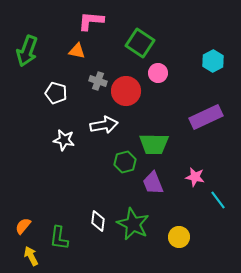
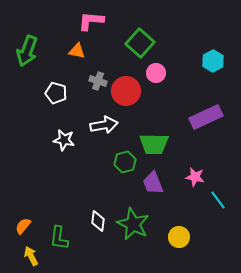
green square: rotated 8 degrees clockwise
pink circle: moved 2 px left
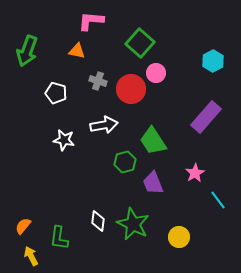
red circle: moved 5 px right, 2 px up
purple rectangle: rotated 24 degrees counterclockwise
green trapezoid: moved 1 px left, 3 px up; rotated 56 degrees clockwise
pink star: moved 4 px up; rotated 30 degrees clockwise
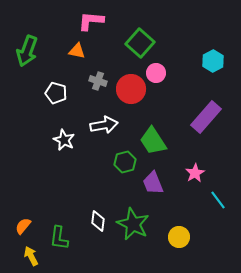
white star: rotated 15 degrees clockwise
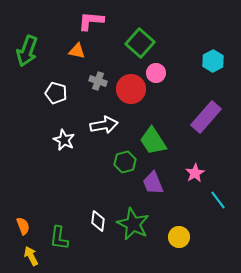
orange semicircle: rotated 120 degrees clockwise
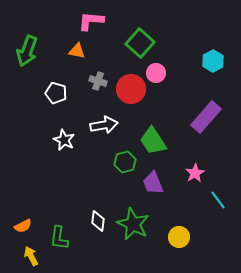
orange semicircle: rotated 84 degrees clockwise
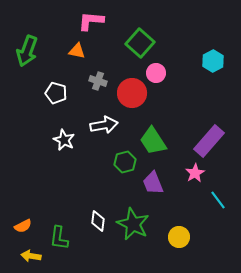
red circle: moved 1 px right, 4 px down
purple rectangle: moved 3 px right, 24 px down
yellow arrow: rotated 54 degrees counterclockwise
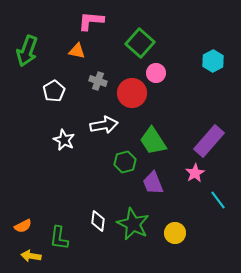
white pentagon: moved 2 px left, 2 px up; rotated 25 degrees clockwise
yellow circle: moved 4 px left, 4 px up
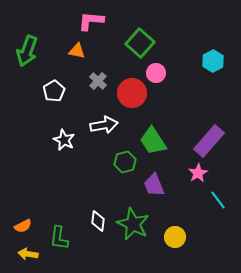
gray cross: rotated 24 degrees clockwise
pink star: moved 3 px right
purple trapezoid: moved 1 px right, 2 px down
yellow circle: moved 4 px down
yellow arrow: moved 3 px left, 2 px up
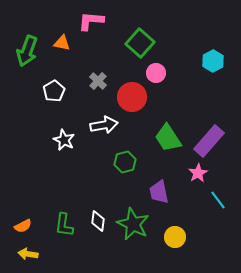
orange triangle: moved 15 px left, 8 px up
red circle: moved 4 px down
green trapezoid: moved 15 px right, 3 px up
purple trapezoid: moved 5 px right, 7 px down; rotated 10 degrees clockwise
green L-shape: moved 5 px right, 13 px up
